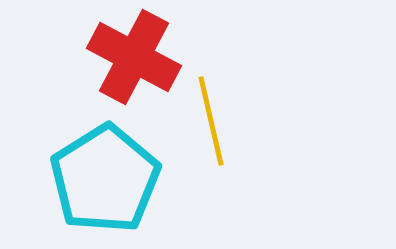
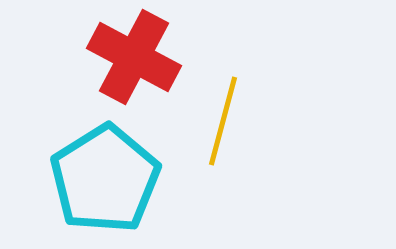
yellow line: moved 12 px right; rotated 28 degrees clockwise
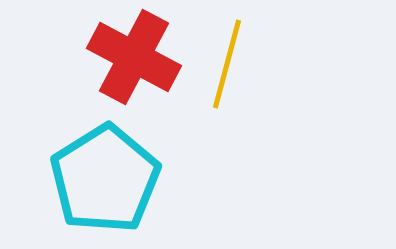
yellow line: moved 4 px right, 57 px up
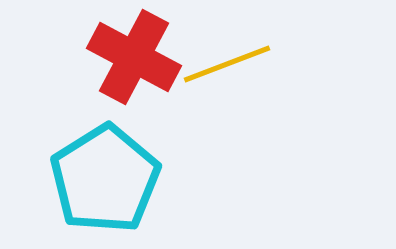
yellow line: rotated 54 degrees clockwise
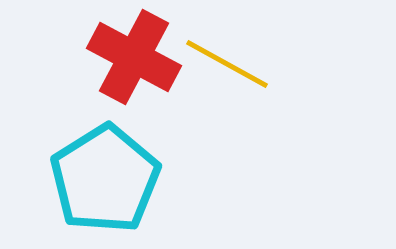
yellow line: rotated 50 degrees clockwise
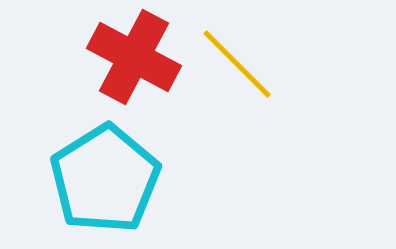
yellow line: moved 10 px right; rotated 16 degrees clockwise
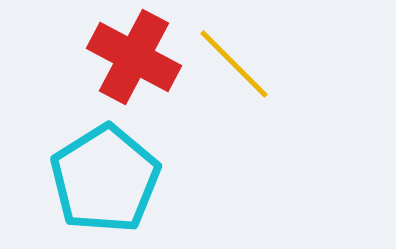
yellow line: moved 3 px left
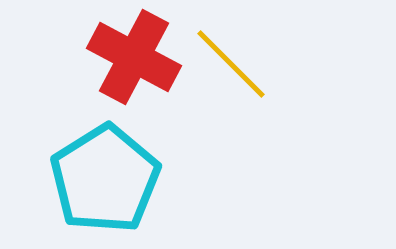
yellow line: moved 3 px left
